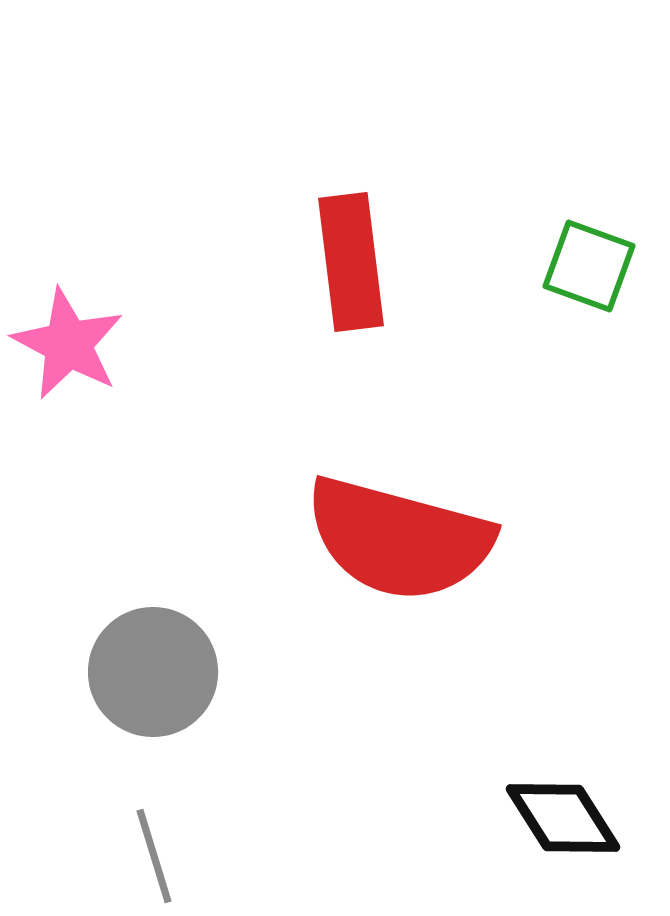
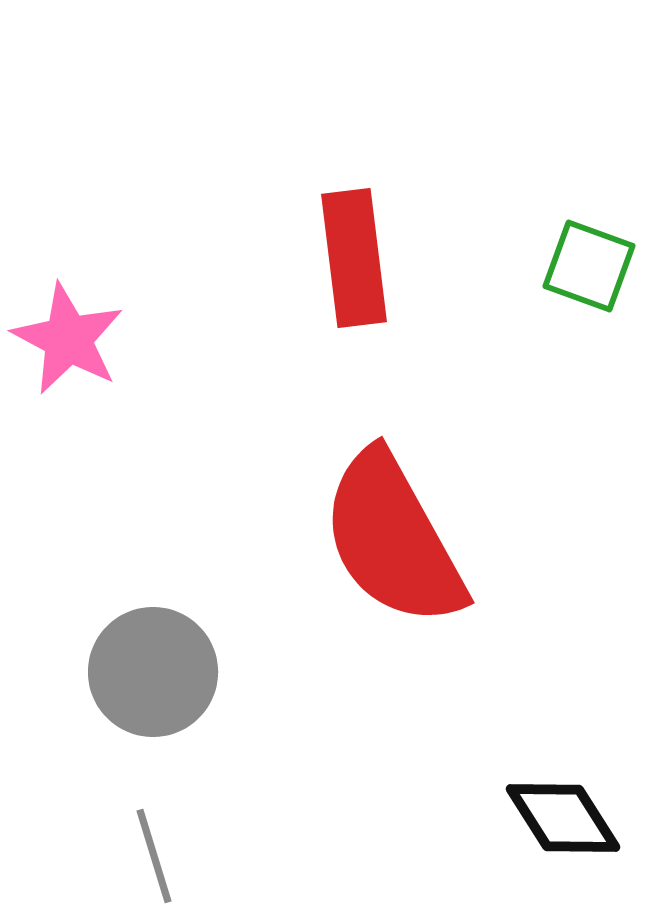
red rectangle: moved 3 px right, 4 px up
pink star: moved 5 px up
red semicircle: moved 6 px left; rotated 46 degrees clockwise
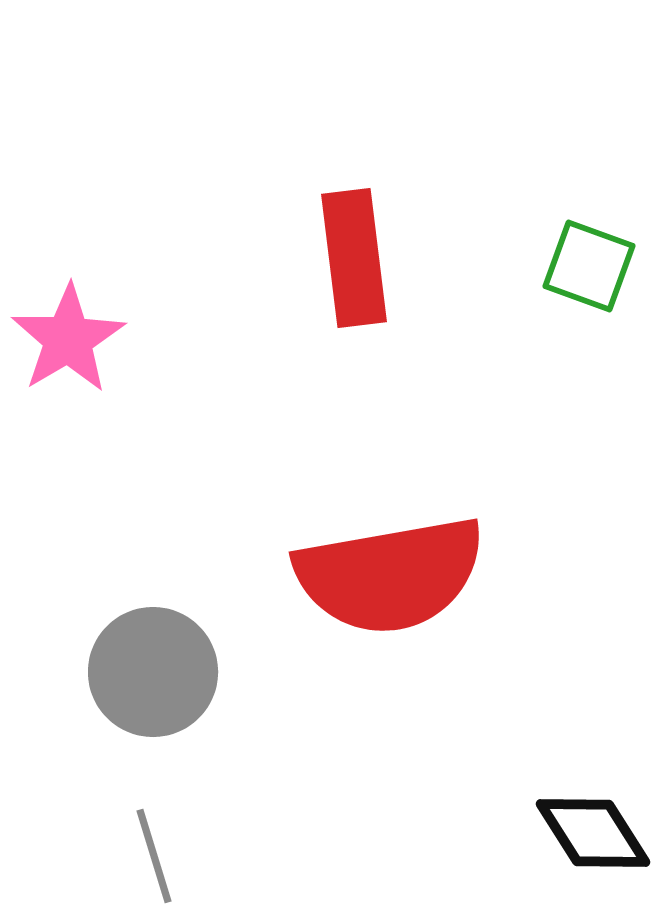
pink star: rotated 13 degrees clockwise
red semicircle: moved 3 px left, 36 px down; rotated 71 degrees counterclockwise
black diamond: moved 30 px right, 15 px down
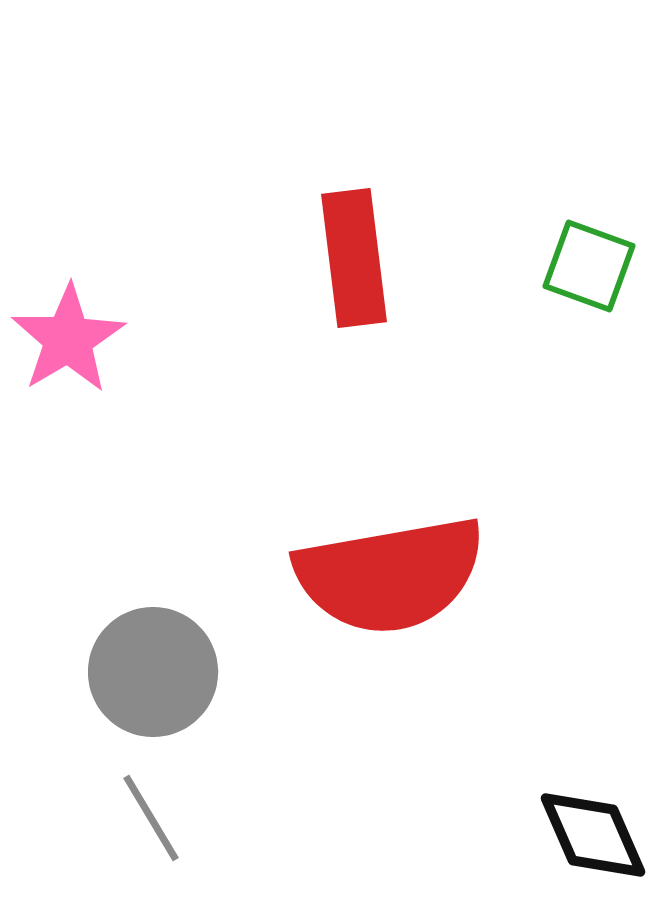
black diamond: moved 2 px down; rotated 9 degrees clockwise
gray line: moved 3 px left, 38 px up; rotated 14 degrees counterclockwise
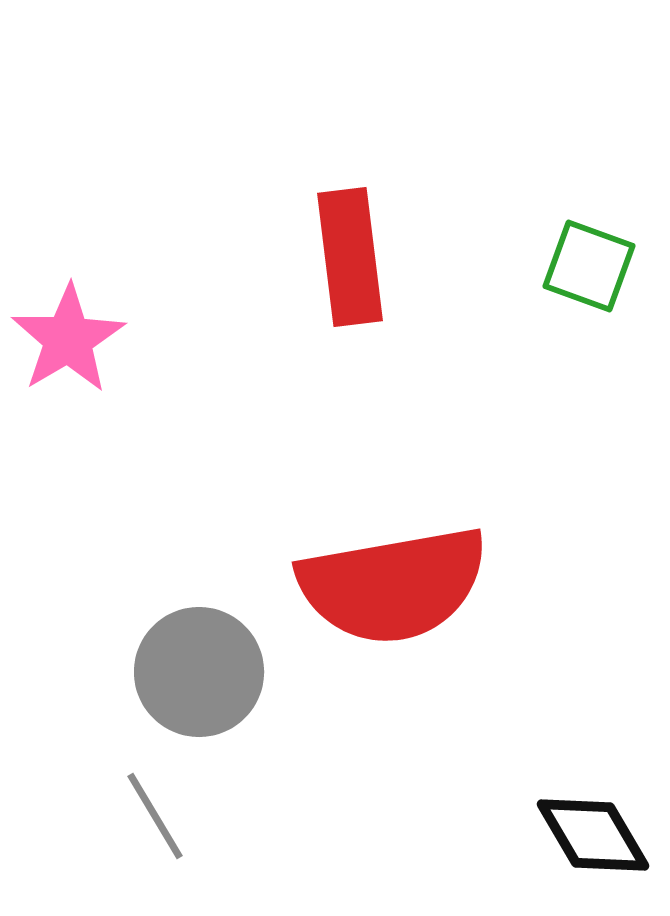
red rectangle: moved 4 px left, 1 px up
red semicircle: moved 3 px right, 10 px down
gray circle: moved 46 px right
gray line: moved 4 px right, 2 px up
black diamond: rotated 7 degrees counterclockwise
